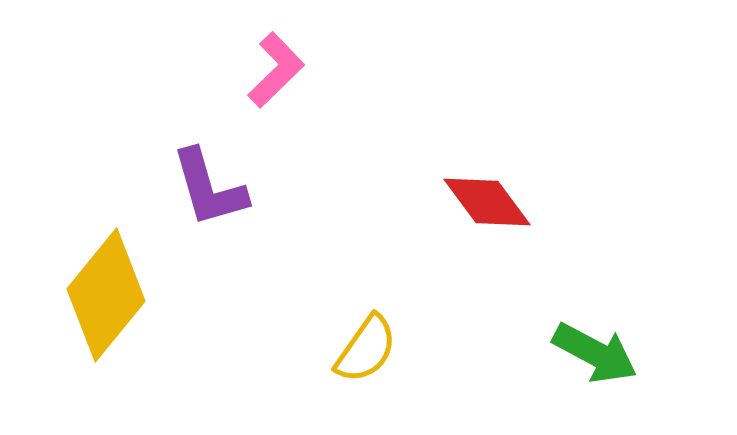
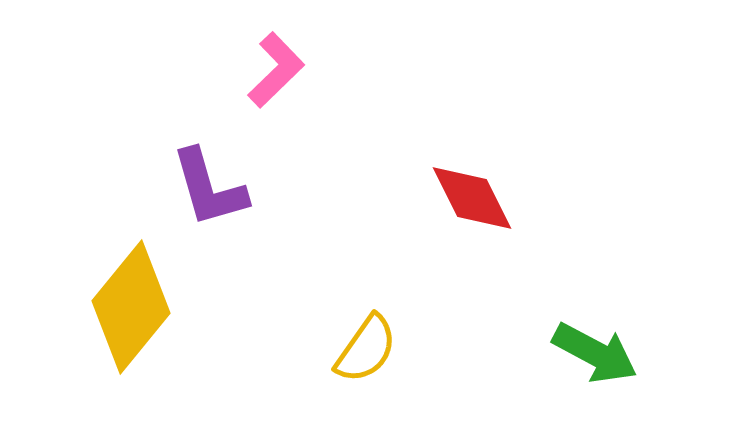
red diamond: moved 15 px left, 4 px up; rotated 10 degrees clockwise
yellow diamond: moved 25 px right, 12 px down
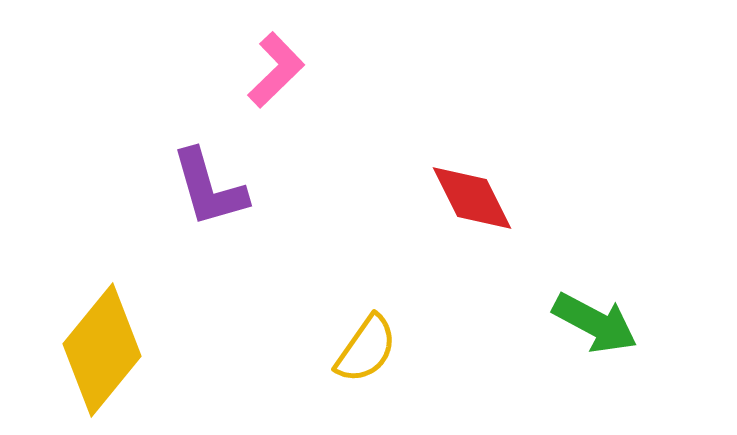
yellow diamond: moved 29 px left, 43 px down
green arrow: moved 30 px up
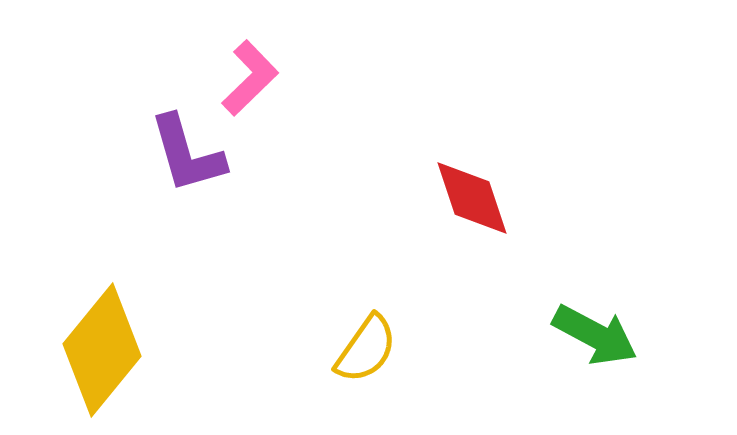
pink L-shape: moved 26 px left, 8 px down
purple L-shape: moved 22 px left, 34 px up
red diamond: rotated 8 degrees clockwise
green arrow: moved 12 px down
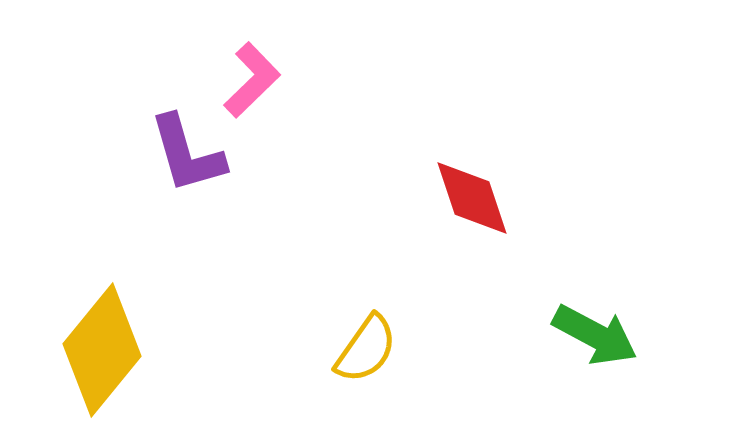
pink L-shape: moved 2 px right, 2 px down
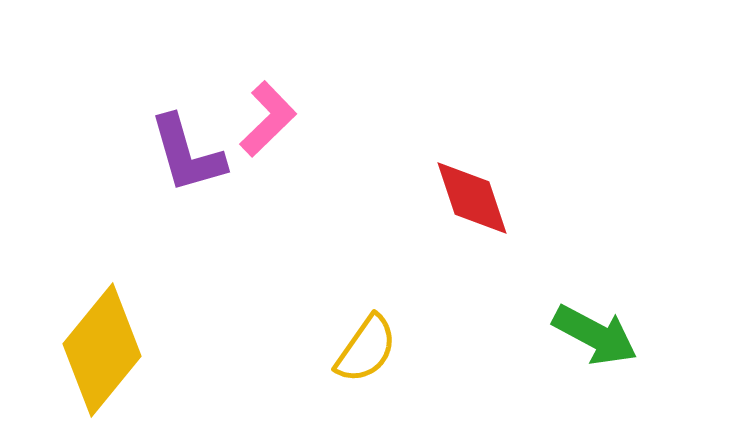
pink L-shape: moved 16 px right, 39 px down
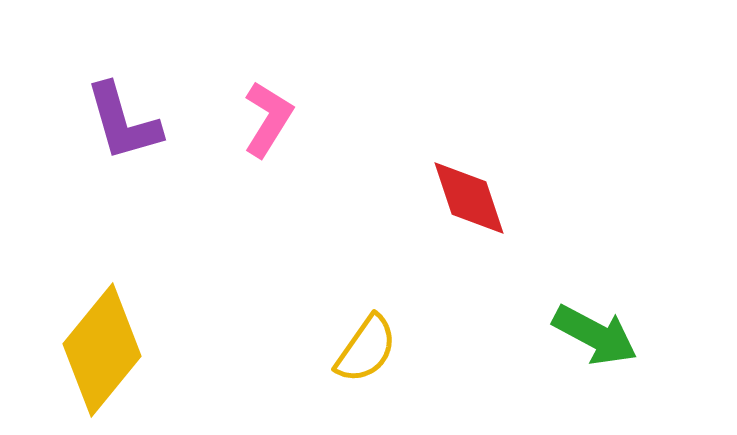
pink L-shape: rotated 14 degrees counterclockwise
purple L-shape: moved 64 px left, 32 px up
red diamond: moved 3 px left
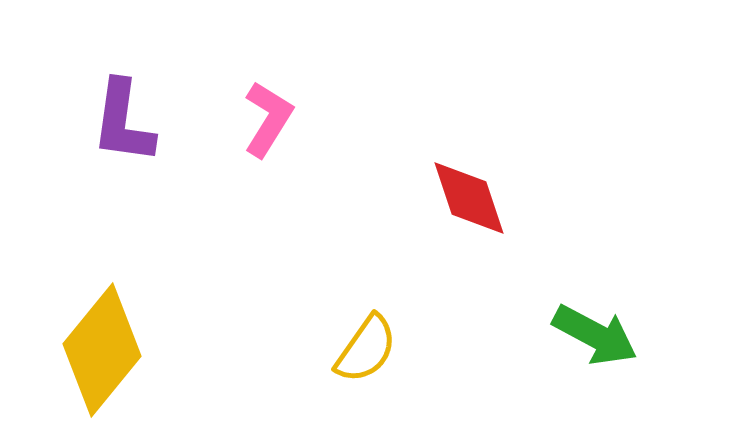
purple L-shape: rotated 24 degrees clockwise
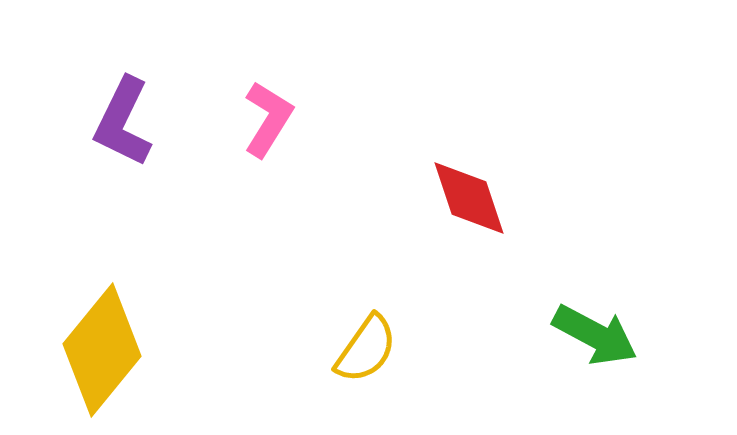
purple L-shape: rotated 18 degrees clockwise
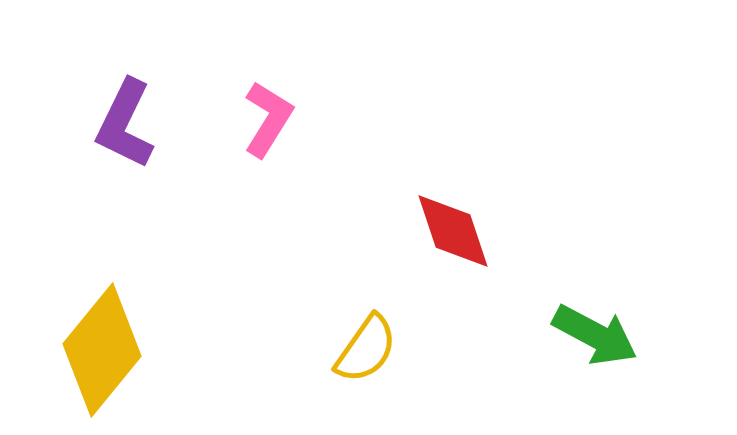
purple L-shape: moved 2 px right, 2 px down
red diamond: moved 16 px left, 33 px down
